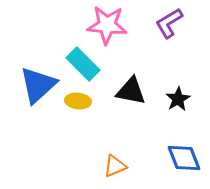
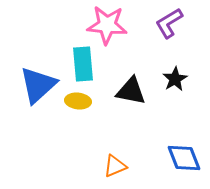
cyan rectangle: rotated 40 degrees clockwise
black star: moved 3 px left, 20 px up
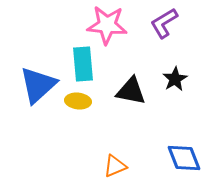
purple L-shape: moved 5 px left
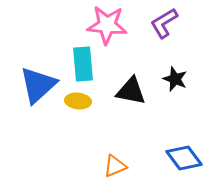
black star: rotated 20 degrees counterclockwise
blue diamond: rotated 15 degrees counterclockwise
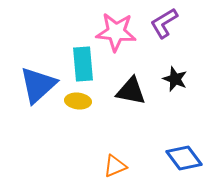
pink star: moved 9 px right, 7 px down
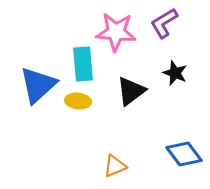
black star: moved 6 px up
black triangle: rotated 48 degrees counterclockwise
blue diamond: moved 4 px up
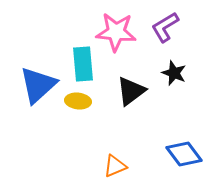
purple L-shape: moved 1 px right, 4 px down
black star: moved 1 px left
